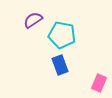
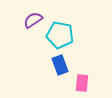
cyan pentagon: moved 2 px left
pink rectangle: moved 17 px left; rotated 18 degrees counterclockwise
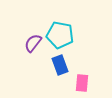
purple semicircle: moved 23 px down; rotated 18 degrees counterclockwise
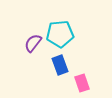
cyan pentagon: moved 1 px up; rotated 16 degrees counterclockwise
pink rectangle: rotated 24 degrees counterclockwise
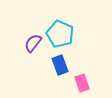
cyan pentagon: rotated 28 degrees clockwise
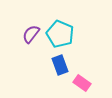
purple semicircle: moved 2 px left, 9 px up
pink rectangle: rotated 36 degrees counterclockwise
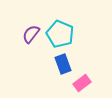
blue rectangle: moved 3 px right, 1 px up
pink rectangle: rotated 72 degrees counterclockwise
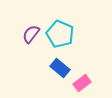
blue rectangle: moved 3 px left, 4 px down; rotated 30 degrees counterclockwise
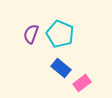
purple semicircle: rotated 18 degrees counterclockwise
blue rectangle: moved 1 px right
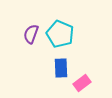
blue rectangle: rotated 48 degrees clockwise
